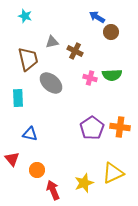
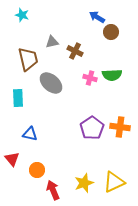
cyan star: moved 3 px left, 1 px up
yellow triangle: moved 1 px right, 9 px down
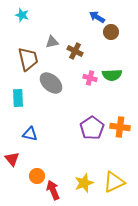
orange circle: moved 6 px down
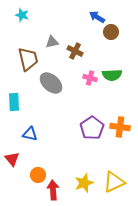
cyan rectangle: moved 4 px left, 4 px down
orange circle: moved 1 px right, 1 px up
red arrow: rotated 18 degrees clockwise
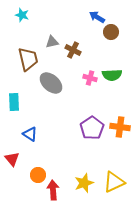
brown cross: moved 2 px left, 1 px up
blue triangle: rotated 21 degrees clockwise
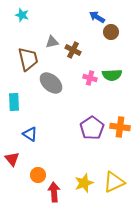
red arrow: moved 1 px right, 2 px down
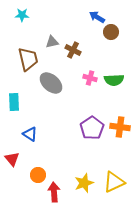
cyan star: rotated 16 degrees counterclockwise
green semicircle: moved 2 px right, 5 px down
